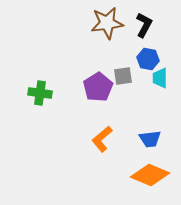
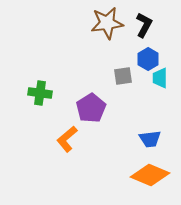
blue hexagon: rotated 20 degrees clockwise
purple pentagon: moved 7 px left, 21 px down
orange L-shape: moved 35 px left
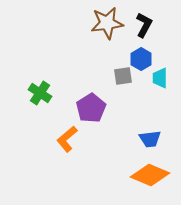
blue hexagon: moved 7 px left
green cross: rotated 25 degrees clockwise
